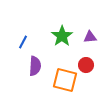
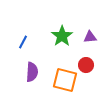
purple semicircle: moved 3 px left, 6 px down
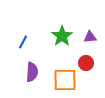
red circle: moved 2 px up
orange square: rotated 15 degrees counterclockwise
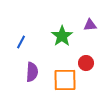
purple triangle: moved 12 px up
blue line: moved 2 px left
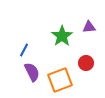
purple triangle: moved 1 px left, 2 px down
blue line: moved 3 px right, 8 px down
purple semicircle: rotated 30 degrees counterclockwise
orange square: moved 5 px left; rotated 20 degrees counterclockwise
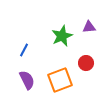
green star: rotated 10 degrees clockwise
purple semicircle: moved 5 px left, 8 px down
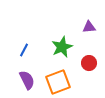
green star: moved 11 px down
red circle: moved 3 px right
orange square: moved 2 px left, 2 px down
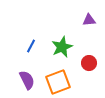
purple triangle: moved 7 px up
blue line: moved 7 px right, 4 px up
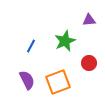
green star: moved 3 px right, 6 px up
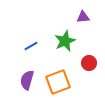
purple triangle: moved 6 px left, 3 px up
blue line: rotated 32 degrees clockwise
purple semicircle: rotated 138 degrees counterclockwise
